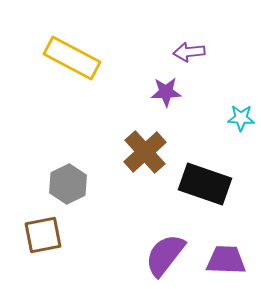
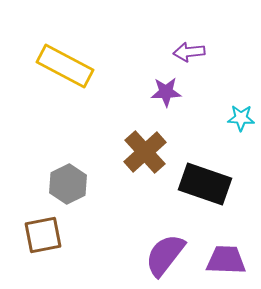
yellow rectangle: moved 7 px left, 8 px down
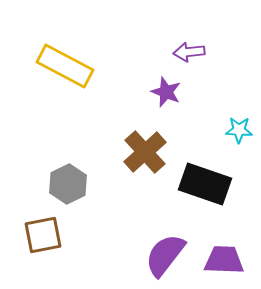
purple star: rotated 24 degrees clockwise
cyan star: moved 2 px left, 12 px down
purple trapezoid: moved 2 px left
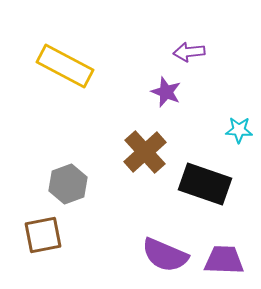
gray hexagon: rotated 6 degrees clockwise
purple semicircle: rotated 105 degrees counterclockwise
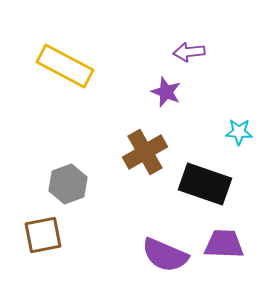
cyan star: moved 2 px down
brown cross: rotated 12 degrees clockwise
purple trapezoid: moved 16 px up
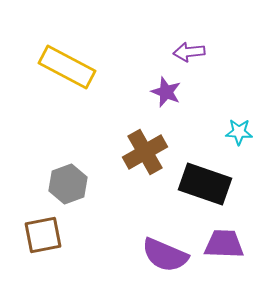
yellow rectangle: moved 2 px right, 1 px down
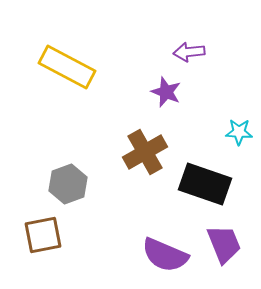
purple trapezoid: rotated 66 degrees clockwise
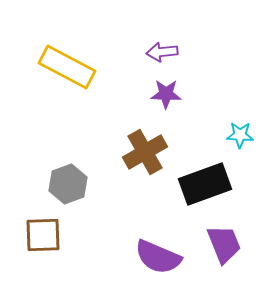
purple arrow: moved 27 px left
purple star: moved 2 px down; rotated 20 degrees counterclockwise
cyan star: moved 1 px right, 3 px down
black rectangle: rotated 39 degrees counterclockwise
brown square: rotated 9 degrees clockwise
purple semicircle: moved 7 px left, 2 px down
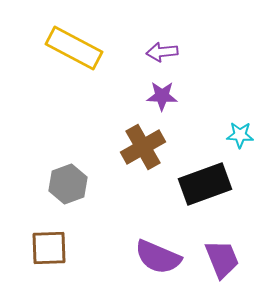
yellow rectangle: moved 7 px right, 19 px up
purple star: moved 4 px left, 2 px down
brown cross: moved 2 px left, 5 px up
brown square: moved 6 px right, 13 px down
purple trapezoid: moved 2 px left, 15 px down
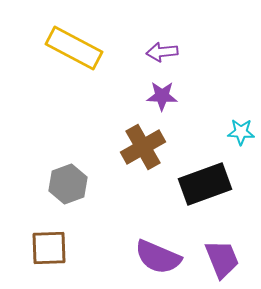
cyan star: moved 1 px right, 3 px up
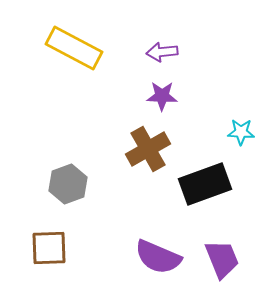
brown cross: moved 5 px right, 2 px down
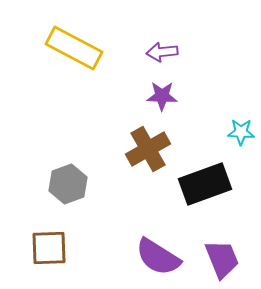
purple semicircle: rotated 9 degrees clockwise
